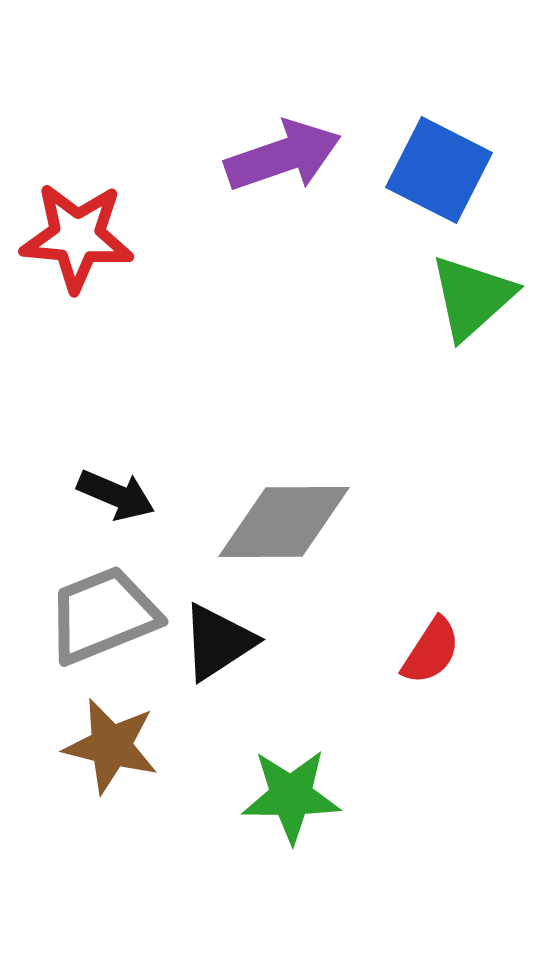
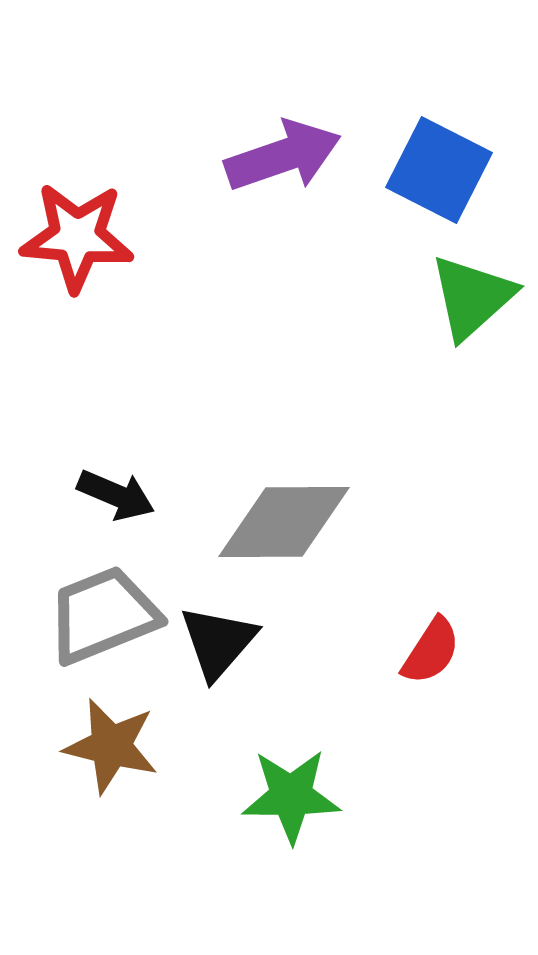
black triangle: rotated 16 degrees counterclockwise
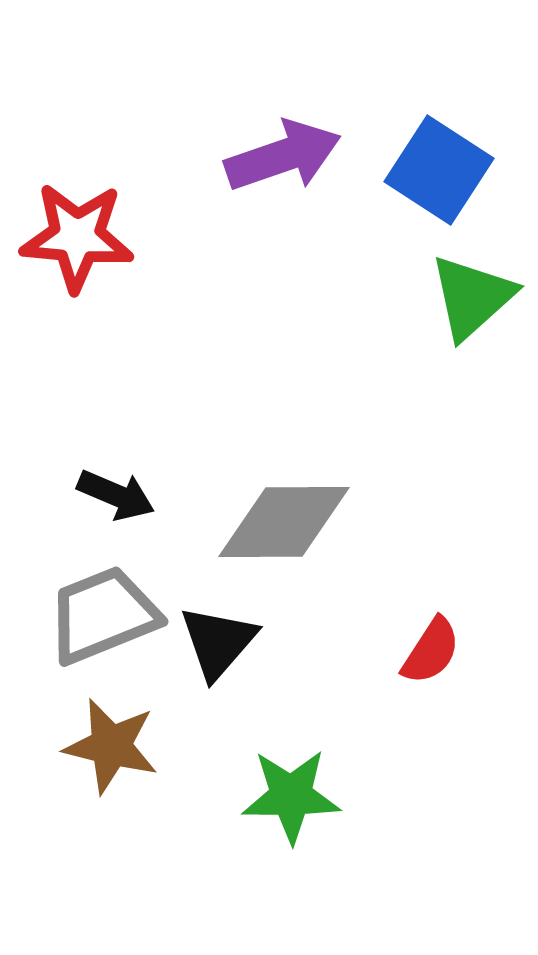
blue square: rotated 6 degrees clockwise
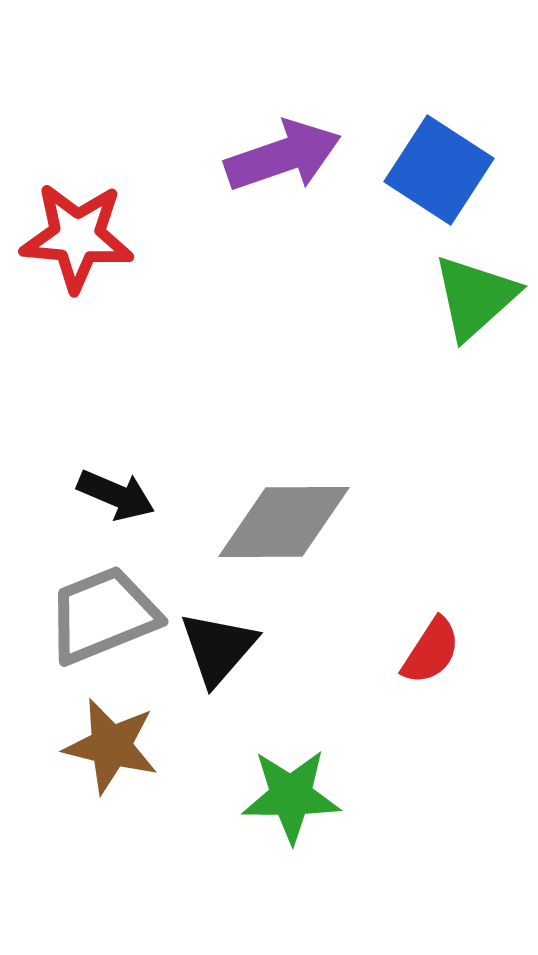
green triangle: moved 3 px right
black triangle: moved 6 px down
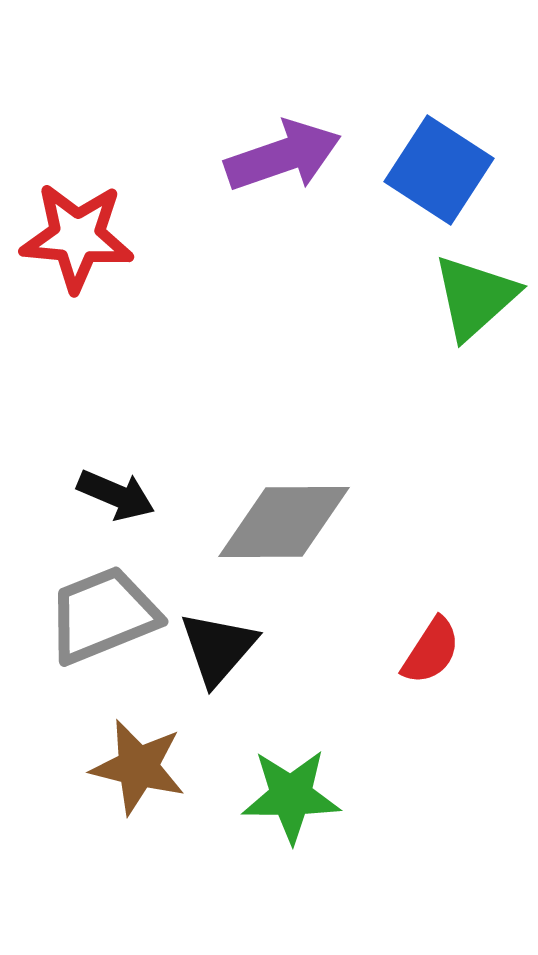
brown star: moved 27 px right, 21 px down
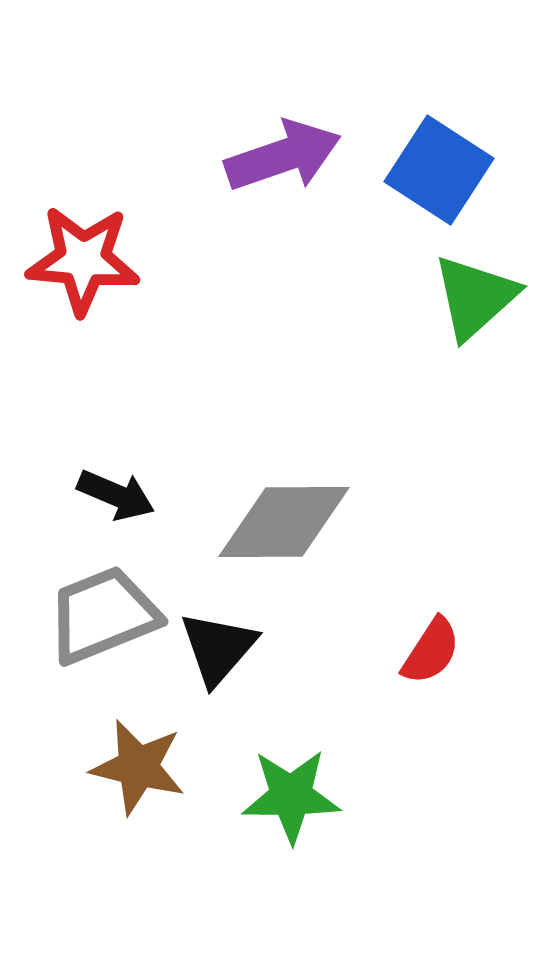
red star: moved 6 px right, 23 px down
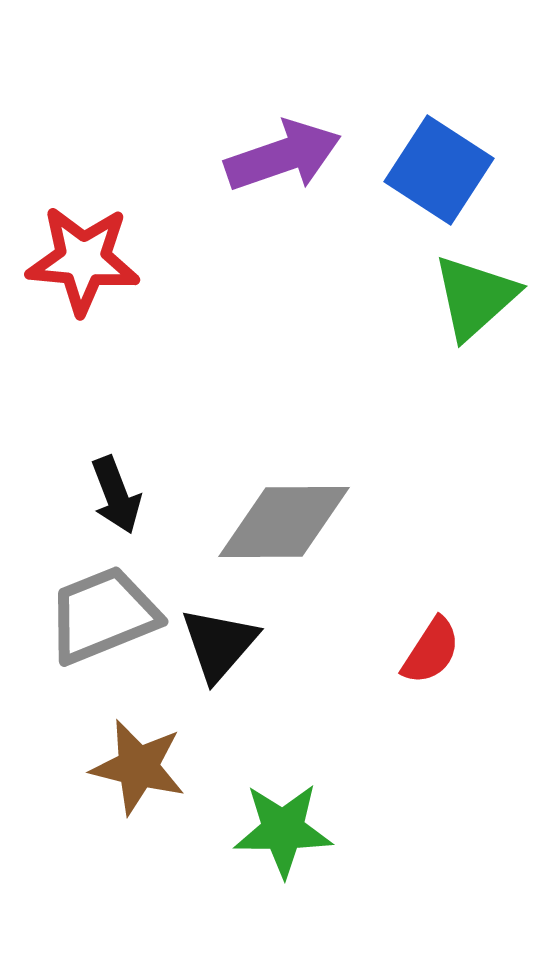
black arrow: rotated 46 degrees clockwise
black triangle: moved 1 px right, 4 px up
green star: moved 8 px left, 34 px down
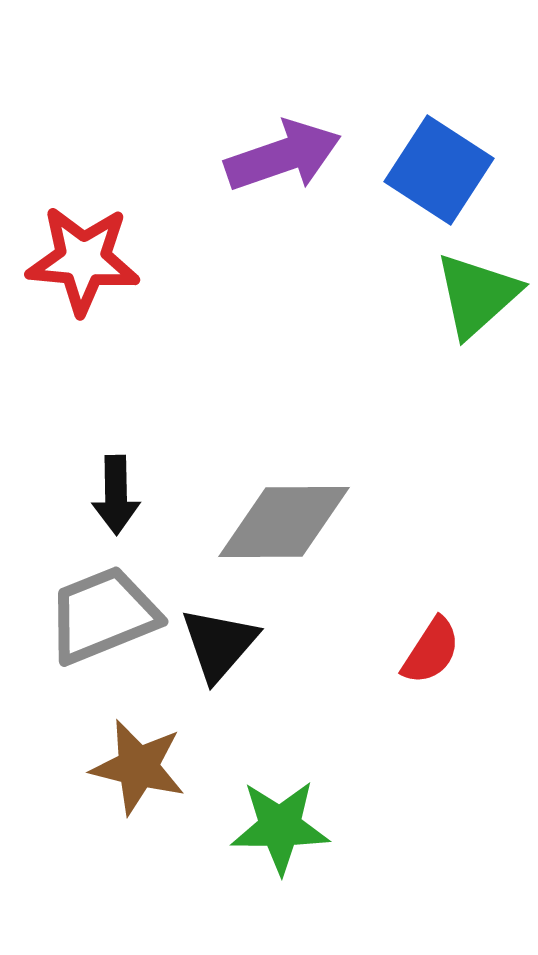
green triangle: moved 2 px right, 2 px up
black arrow: rotated 20 degrees clockwise
green star: moved 3 px left, 3 px up
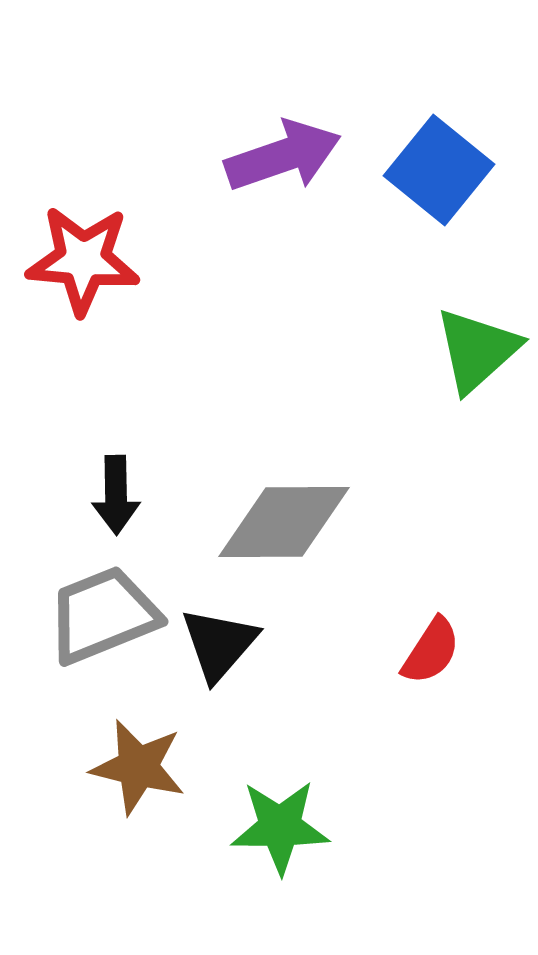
blue square: rotated 6 degrees clockwise
green triangle: moved 55 px down
